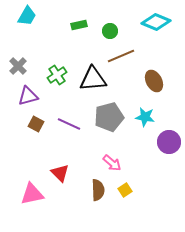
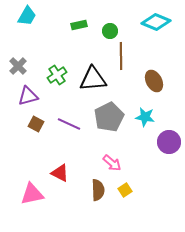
brown line: rotated 68 degrees counterclockwise
gray pentagon: rotated 12 degrees counterclockwise
red triangle: rotated 18 degrees counterclockwise
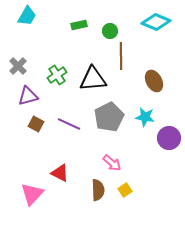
purple circle: moved 4 px up
pink triangle: rotated 35 degrees counterclockwise
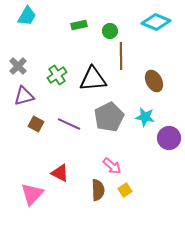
purple triangle: moved 4 px left
pink arrow: moved 3 px down
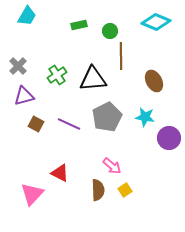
gray pentagon: moved 2 px left
